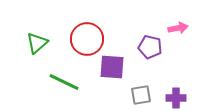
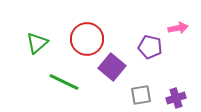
purple square: rotated 36 degrees clockwise
purple cross: rotated 18 degrees counterclockwise
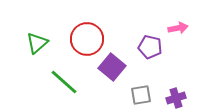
green line: rotated 16 degrees clockwise
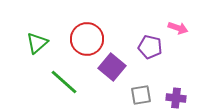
pink arrow: rotated 30 degrees clockwise
purple cross: rotated 24 degrees clockwise
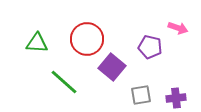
green triangle: rotated 45 degrees clockwise
purple cross: rotated 12 degrees counterclockwise
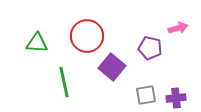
pink arrow: rotated 36 degrees counterclockwise
red circle: moved 3 px up
purple pentagon: moved 1 px down
green line: rotated 36 degrees clockwise
gray square: moved 5 px right
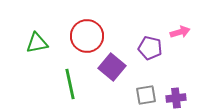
pink arrow: moved 2 px right, 4 px down
green triangle: rotated 15 degrees counterclockwise
green line: moved 6 px right, 2 px down
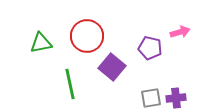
green triangle: moved 4 px right
gray square: moved 5 px right, 3 px down
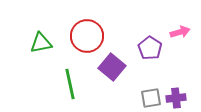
purple pentagon: rotated 20 degrees clockwise
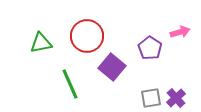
green line: rotated 12 degrees counterclockwise
purple cross: rotated 36 degrees counterclockwise
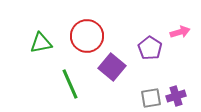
purple cross: moved 2 px up; rotated 24 degrees clockwise
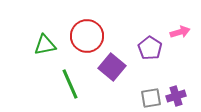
green triangle: moved 4 px right, 2 px down
